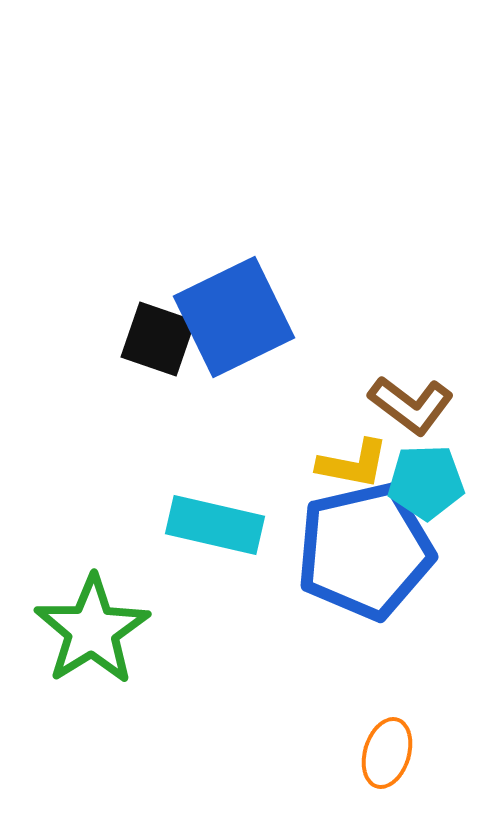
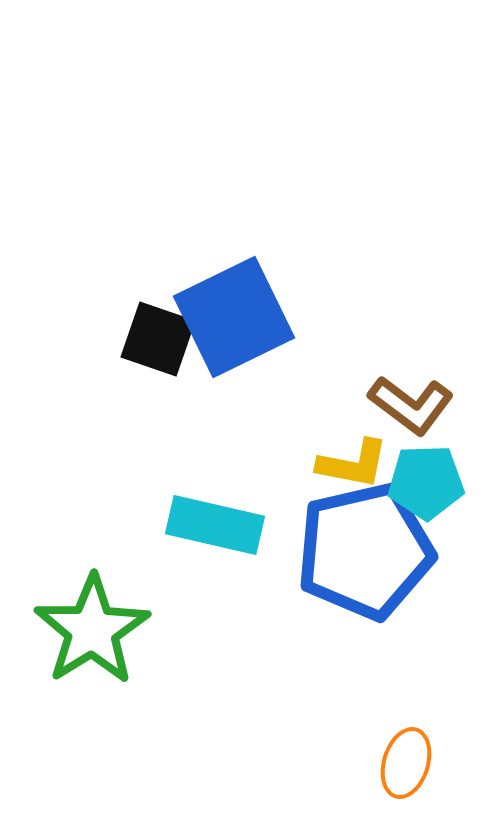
orange ellipse: moved 19 px right, 10 px down
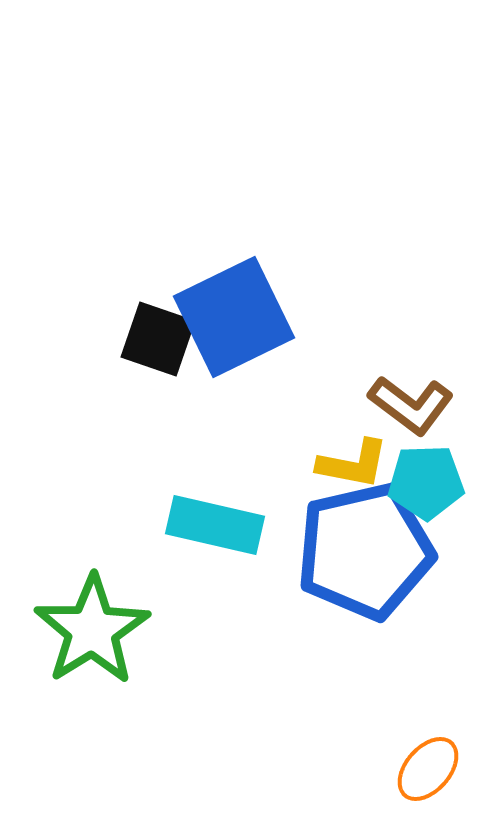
orange ellipse: moved 22 px right, 6 px down; rotated 24 degrees clockwise
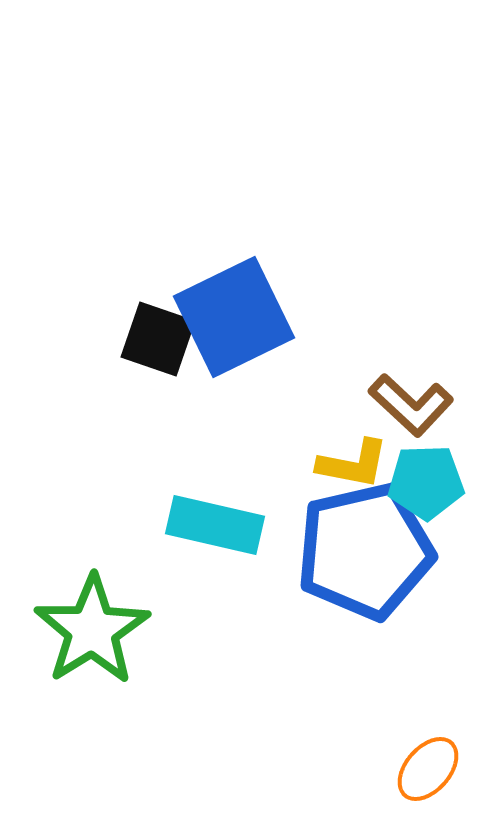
brown L-shape: rotated 6 degrees clockwise
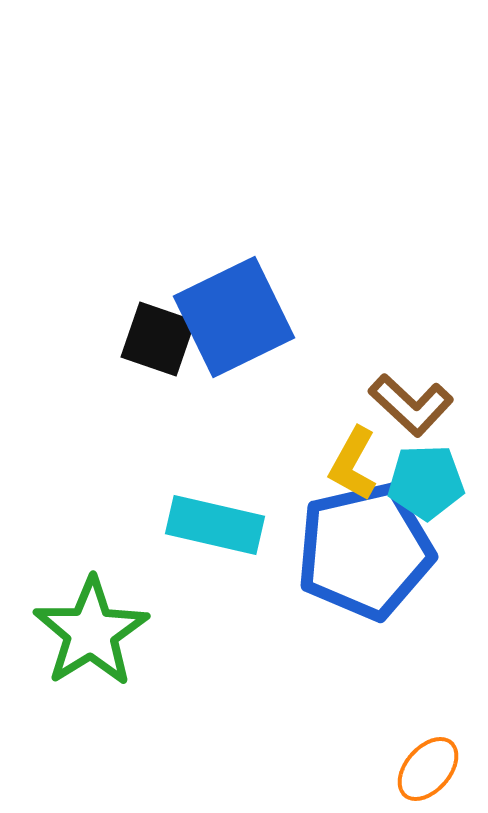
yellow L-shape: rotated 108 degrees clockwise
green star: moved 1 px left, 2 px down
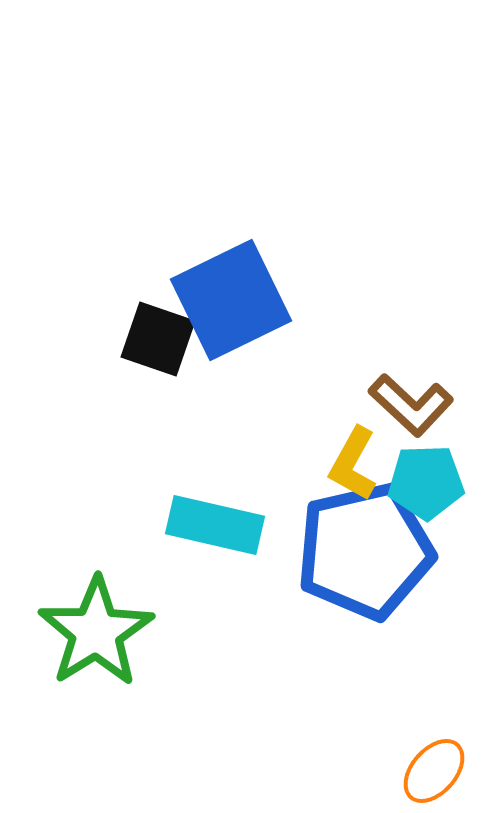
blue square: moved 3 px left, 17 px up
green star: moved 5 px right
orange ellipse: moved 6 px right, 2 px down
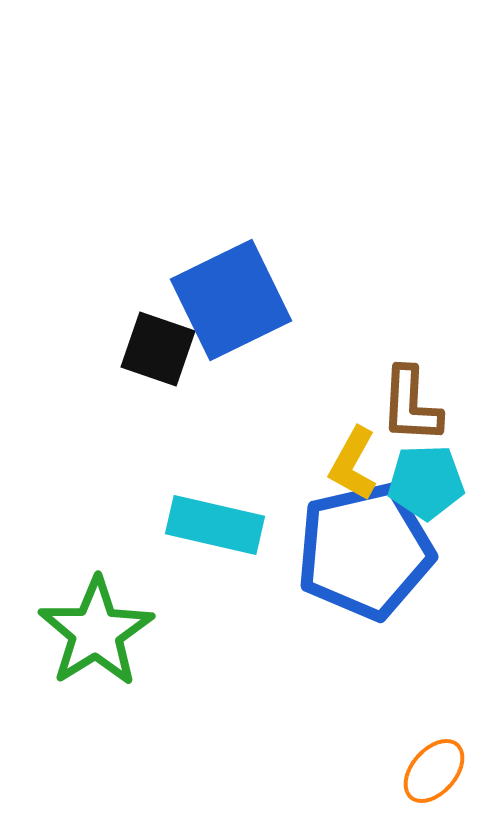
black square: moved 10 px down
brown L-shape: rotated 50 degrees clockwise
